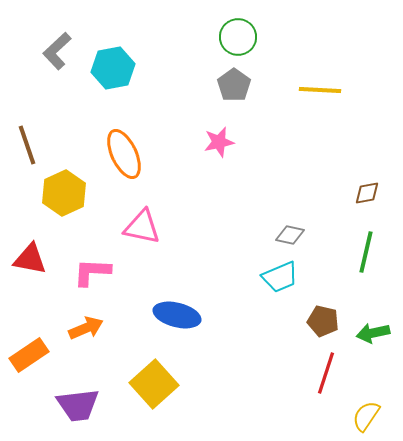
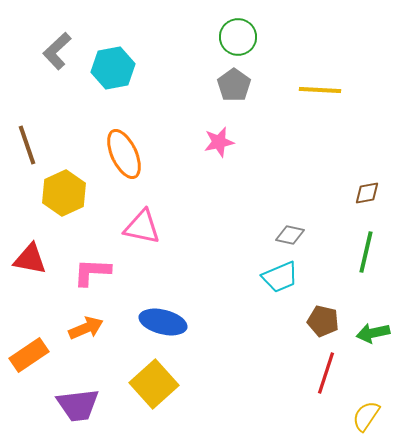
blue ellipse: moved 14 px left, 7 px down
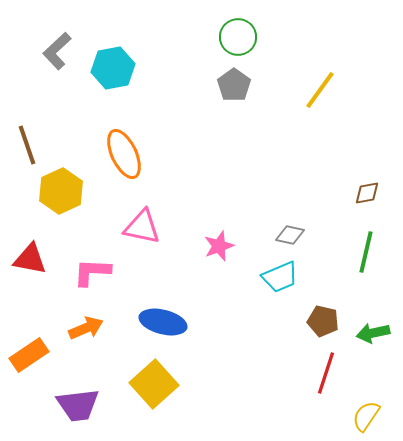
yellow line: rotated 57 degrees counterclockwise
pink star: moved 104 px down; rotated 8 degrees counterclockwise
yellow hexagon: moved 3 px left, 2 px up
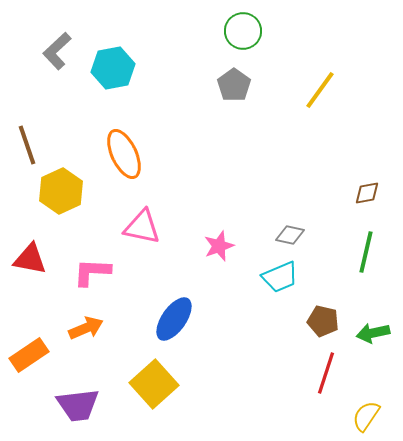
green circle: moved 5 px right, 6 px up
blue ellipse: moved 11 px right, 3 px up; rotated 69 degrees counterclockwise
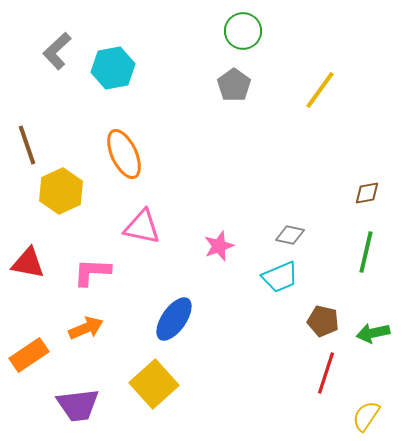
red triangle: moved 2 px left, 4 px down
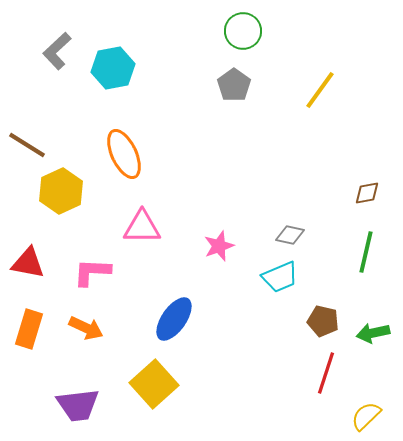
brown line: rotated 39 degrees counterclockwise
pink triangle: rotated 12 degrees counterclockwise
orange arrow: rotated 48 degrees clockwise
orange rectangle: moved 26 px up; rotated 39 degrees counterclockwise
yellow semicircle: rotated 12 degrees clockwise
